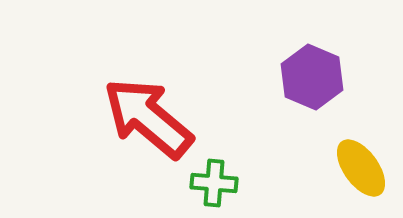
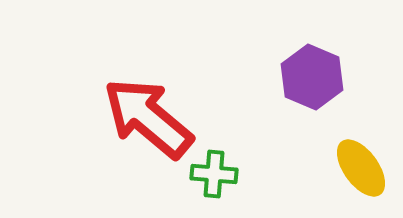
green cross: moved 9 px up
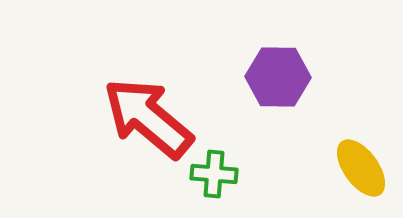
purple hexagon: moved 34 px left; rotated 22 degrees counterclockwise
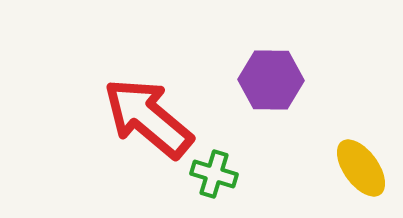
purple hexagon: moved 7 px left, 3 px down
green cross: rotated 12 degrees clockwise
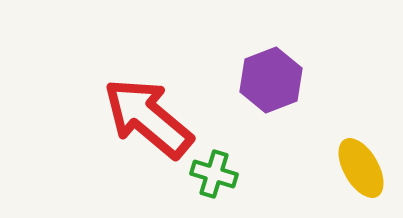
purple hexagon: rotated 22 degrees counterclockwise
yellow ellipse: rotated 6 degrees clockwise
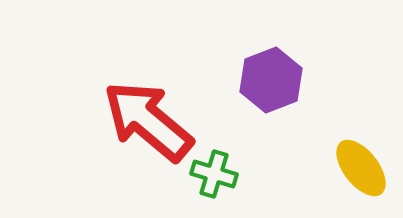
red arrow: moved 3 px down
yellow ellipse: rotated 8 degrees counterclockwise
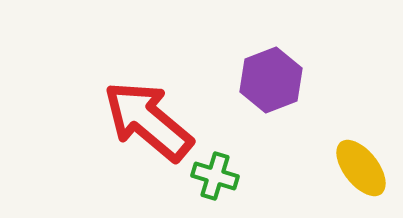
green cross: moved 1 px right, 2 px down
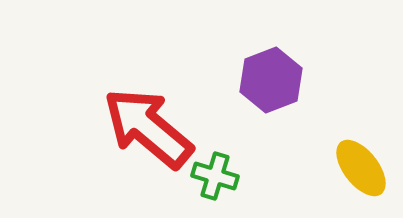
red arrow: moved 7 px down
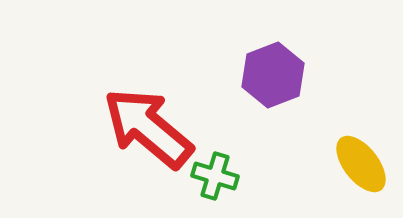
purple hexagon: moved 2 px right, 5 px up
yellow ellipse: moved 4 px up
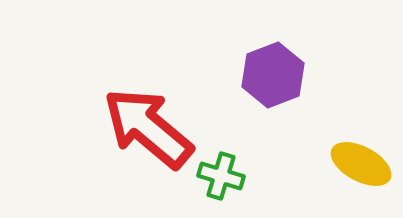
yellow ellipse: rotated 24 degrees counterclockwise
green cross: moved 6 px right
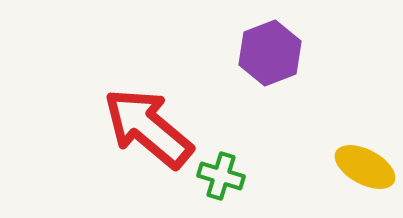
purple hexagon: moved 3 px left, 22 px up
yellow ellipse: moved 4 px right, 3 px down
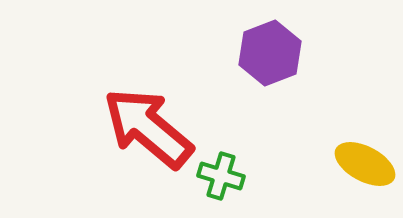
yellow ellipse: moved 3 px up
